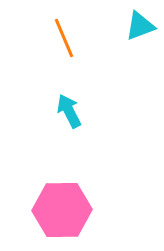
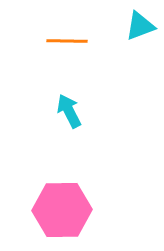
orange line: moved 3 px right, 3 px down; rotated 66 degrees counterclockwise
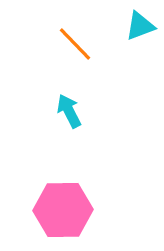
orange line: moved 8 px right, 3 px down; rotated 45 degrees clockwise
pink hexagon: moved 1 px right
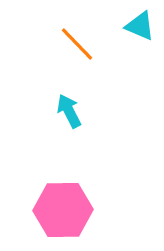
cyan triangle: rotated 44 degrees clockwise
orange line: moved 2 px right
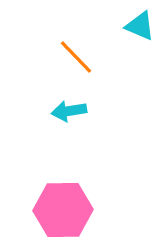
orange line: moved 1 px left, 13 px down
cyan arrow: rotated 72 degrees counterclockwise
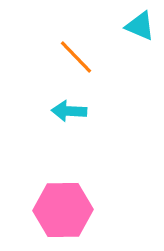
cyan arrow: rotated 12 degrees clockwise
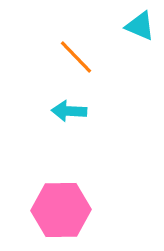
pink hexagon: moved 2 px left
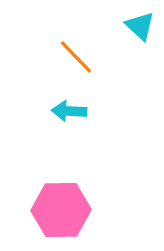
cyan triangle: rotated 20 degrees clockwise
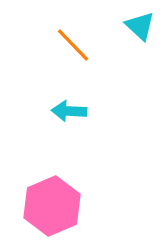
orange line: moved 3 px left, 12 px up
pink hexagon: moved 9 px left, 4 px up; rotated 22 degrees counterclockwise
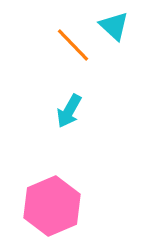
cyan triangle: moved 26 px left
cyan arrow: rotated 64 degrees counterclockwise
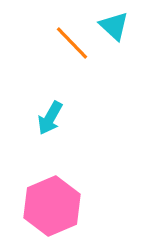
orange line: moved 1 px left, 2 px up
cyan arrow: moved 19 px left, 7 px down
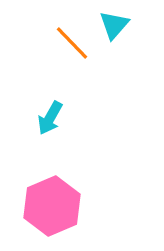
cyan triangle: moved 1 px up; rotated 28 degrees clockwise
